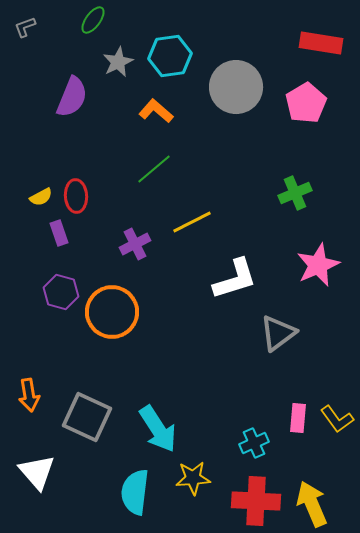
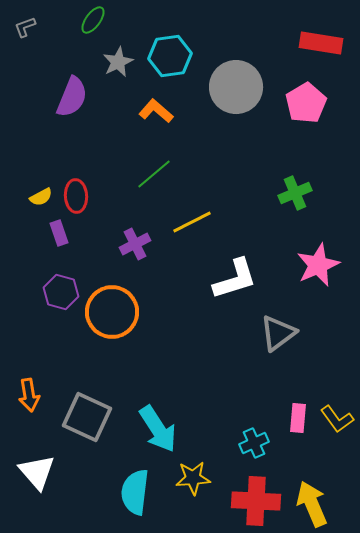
green line: moved 5 px down
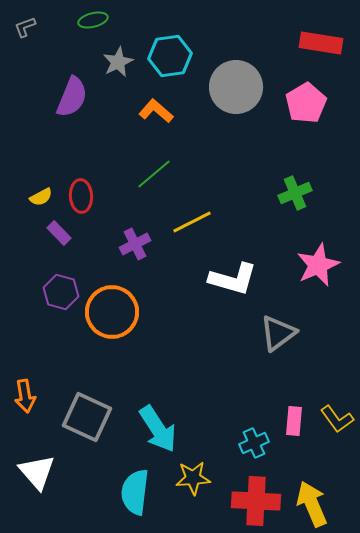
green ellipse: rotated 40 degrees clockwise
red ellipse: moved 5 px right
purple rectangle: rotated 25 degrees counterclockwise
white L-shape: moved 2 px left; rotated 33 degrees clockwise
orange arrow: moved 4 px left, 1 px down
pink rectangle: moved 4 px left, 3 px down
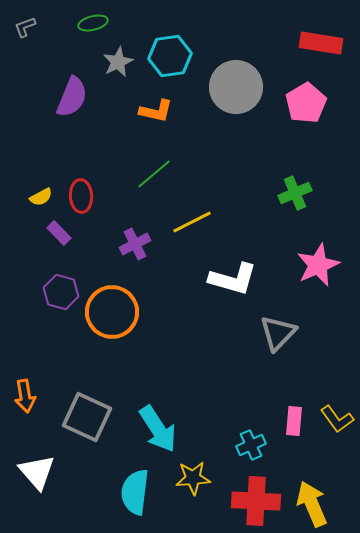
green ellipse: moved 3 px down
orange L-shape: rotated 152 degrees clockwise
gray triangle: rotated 9 degrees counterclockwise
cyan cross: moved 3 px left, 2 px down
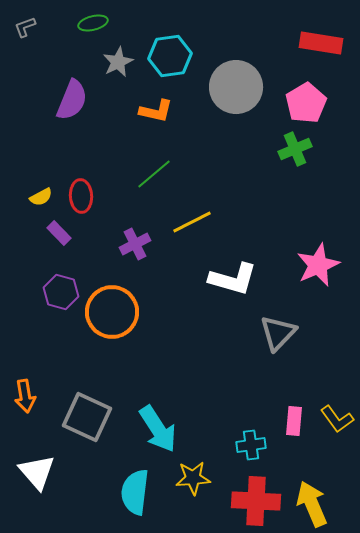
purple semicircle: moved 3 px down
green cross: moved 44 px up
cyan cross: rotated 16 degrees clockwise
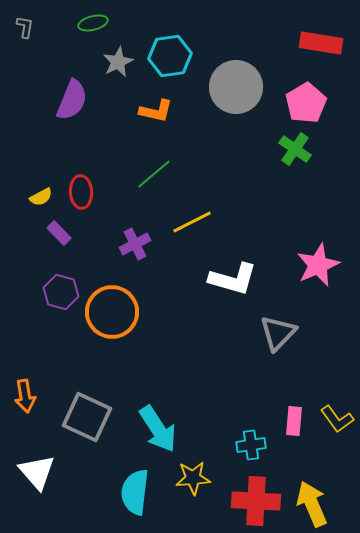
gray L-shape: rotated 120 degrees clockwise
green cross: rotated 32 degrees counterclockwise
red ellipse: moved 4 px up
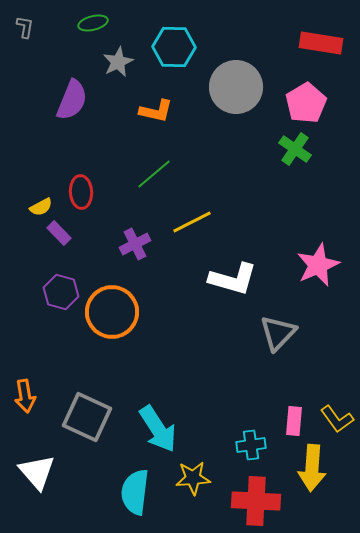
cyan hexagon: moved 4 px right, 9 px up; rotated 9 degrees clockwise
yellow semicircle: moved 10 px down
yellow arrow: moved 36 px up; rotated 153 degrees counterclockwise
